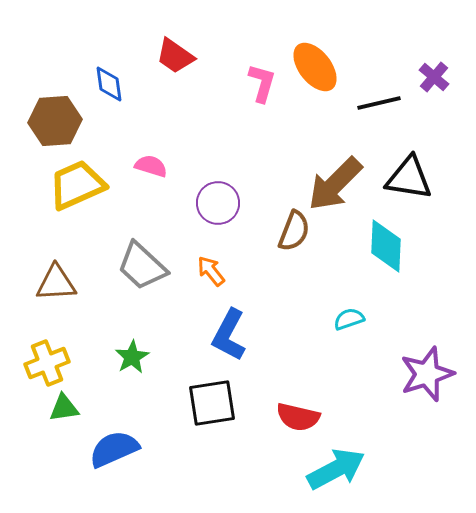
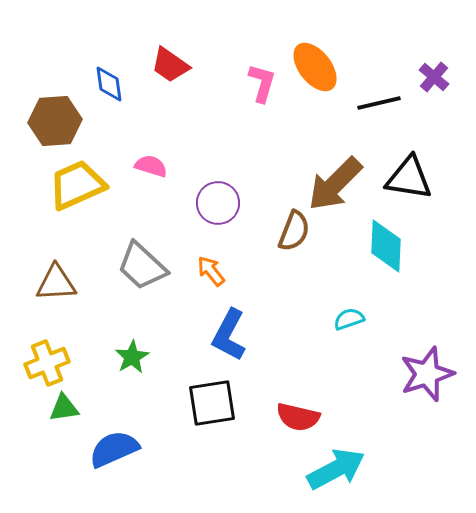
red trapezoid: moved 5 px left, 9 px down
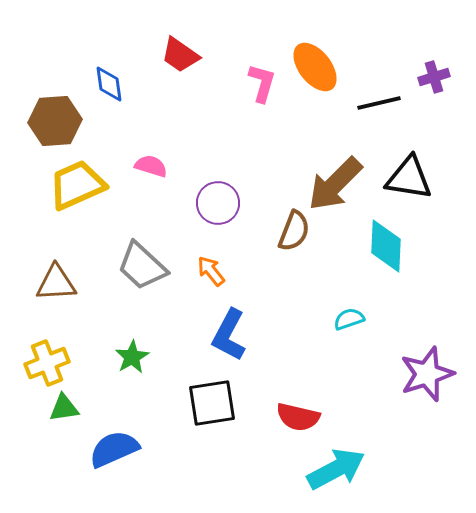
red trapezoid: moved 10 px right, 10 px up
purple cross: rotated 32 degrees clockwise
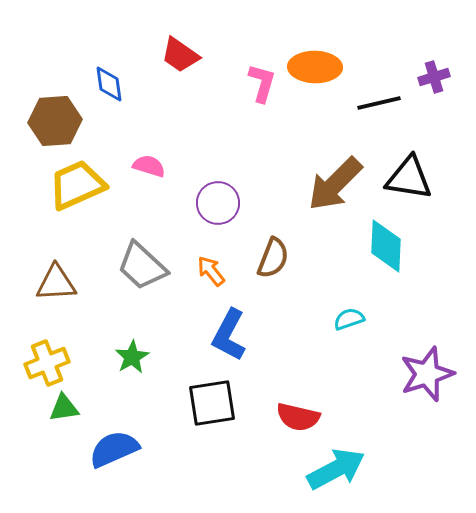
orange ellipse: rotated 51 degrees counterclockwise
pink semicircle: moved 2 px left
brown semicircle: moved 21 px left, 27 px down
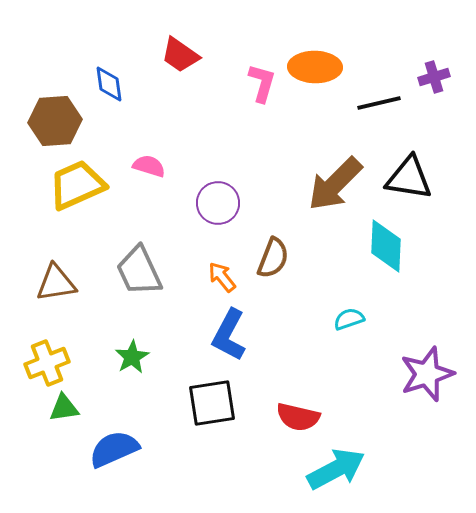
gray trapezoid: moved 3 px left, 5 px down; rotated 22 degrees clockwise
orange arrow: moved 11 px right, 6 px down
brown triangle: rotated 6 degrees counterclockwise
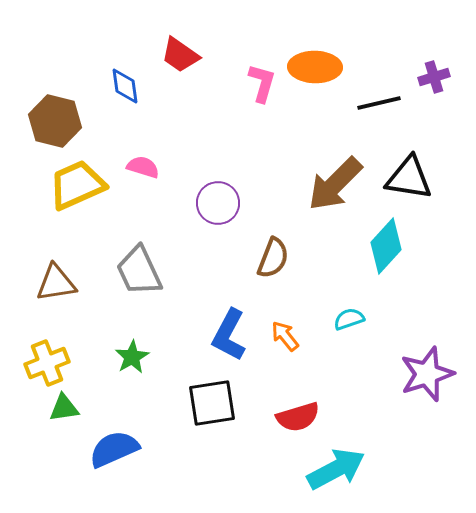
blue diamond: moved 16 px right, 2 px down
brown hexagon: rotated 18 degrees clockwise
pink semicircle: moved 6 px left, 1 px down
cyan diamond: rotated 40 degrees clockwise
orange arrow: moved 63 px right, 59 px down
red semicircle: rotated 30 degrees counterclockwise
